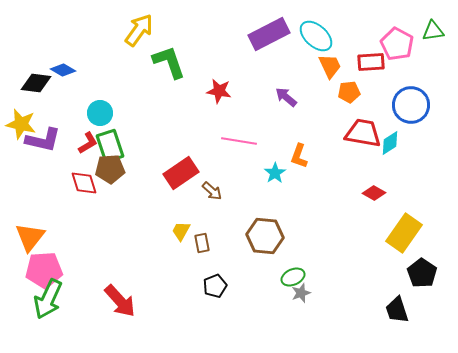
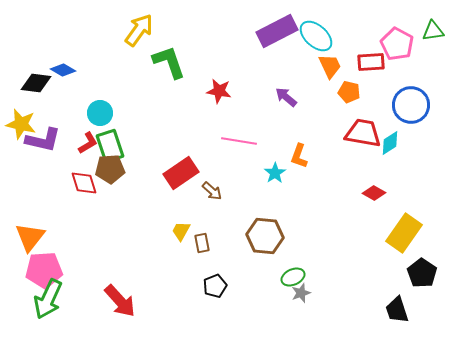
purple rectangle at (269, 34): moved 8 px right, 3 px up
orange pentagon at (349, 92): rotated 20 degrees clockwise
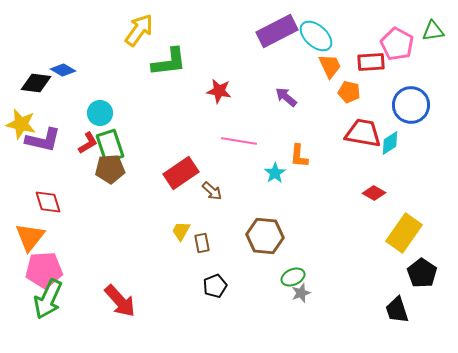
green L-shape at (169, 62): rotated 102 degrees clockwise
orange L-shape at (299, 156): rotated 15 degrees counterclockwise
red diamond at (84, 183): moved 36 px left, 19 px down
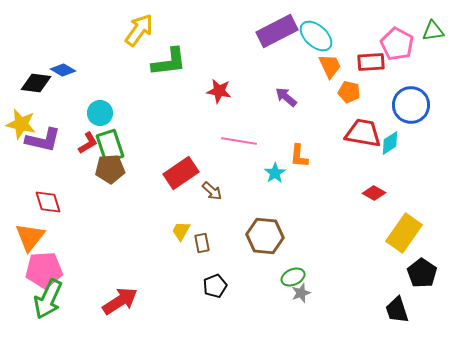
red arrow at (120, 301): rotated 81 degrees counterclockwise
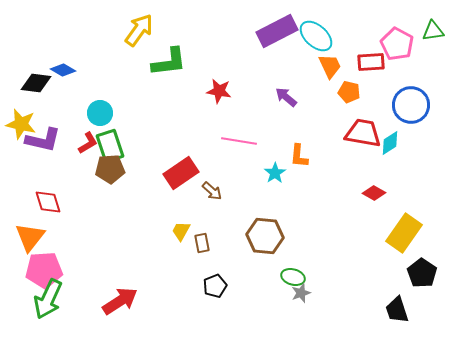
green ellipse at (293, 277): rotated 40 degrees clockwise
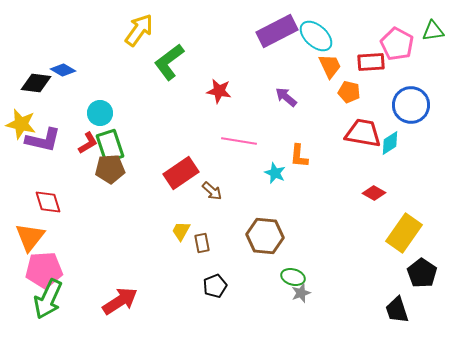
green L-shape at (169, 62): rotated 150 degrees clockwise
cyan star at (275, 173): rotated 15 degrees counterclockwise
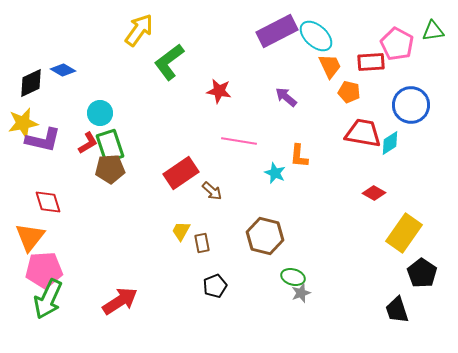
black diamond at (36, 83): moved 5 px left; rotated 32 degrees counterclockwise
yellow star at (21, 124): moved 2 px right, 1 px up; rotated 24 degrees counterclockwise
brown hexagon at (265, 236): rotated 9 degrees clockwise
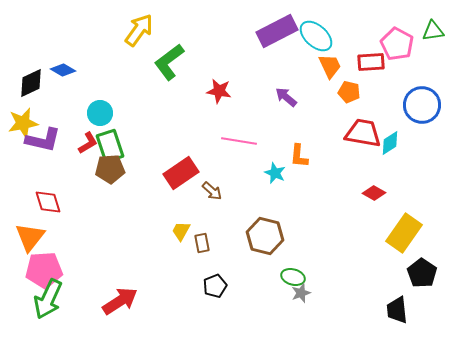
blue circle at (411, 105): moved 11 px right
black trapezoid at (397, 310): rotated 12 degrees clockwise
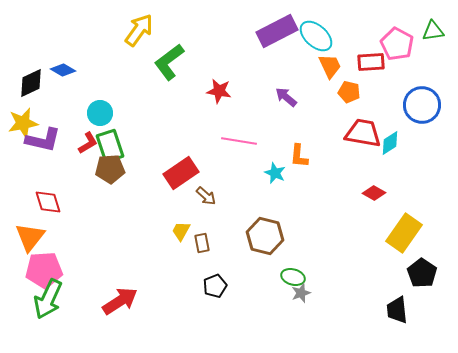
brown arrow at (212, 191): moved 6 px left, 5 px down
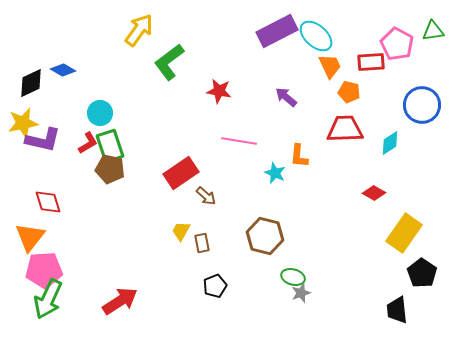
red trapezoid at (363, 133): moved 18 px left, 4 px up; rotated 12 degrees counterclockwise
brown pentagon at (110, 169): rotated 16 degrees clockwise
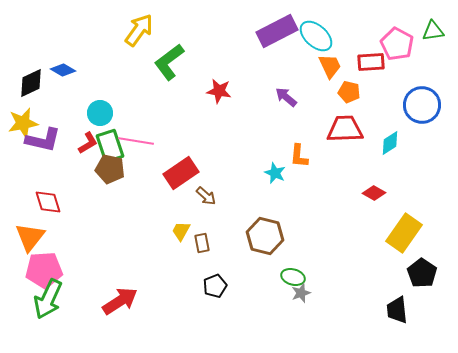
pink line at (239, 141): moved 103 px left
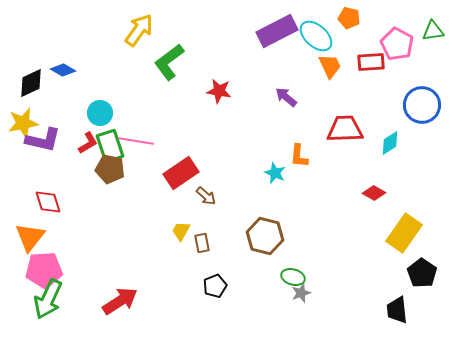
orange pentagon at (349, 92): moved 74 px up
